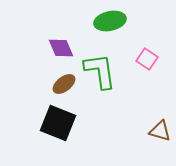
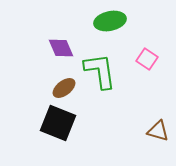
brown ellipse: moved 4 px down
brown triangle: moved 2 px left
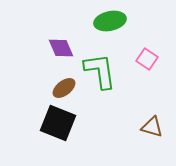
brown triangle: moved 6 px left, 4 px up
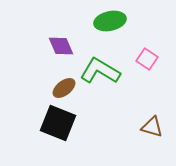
purple diamond: moved 2 px up
green L-shape: rotated 51 degrees counterclockwise
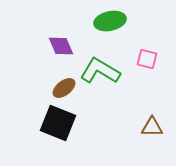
pink square: rotated 20 degrees counterclockwise
brown triangle: rotated 15 degrees counterclockwise
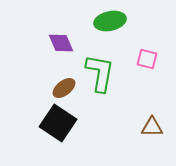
purple diamond: moved 3 px up
green L-shape: moved 2 px down; rotated 69 degrees clockwise
black square: rotated 12 degrees clockwise
